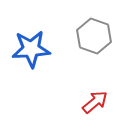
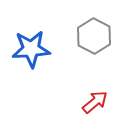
gray hexagon: rotated 8 degrees clockwise
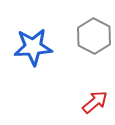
blue star: moved 2 px right, 2 px up
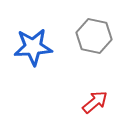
gray hexagon: rotated 16 degrees counterclockwise
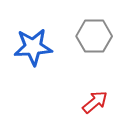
gray hexagon: rotated 12 degrees counterclockwise
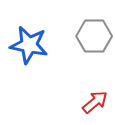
blue star: moved 4 px left, 2 px up; rotated 15 degrees clockwise
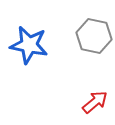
gray hexagon: rotated 12 degrees clockwise
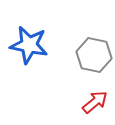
gray hexagon: moved 19 px down
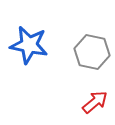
gray hexagon: moved 2 px left, 3 px up
